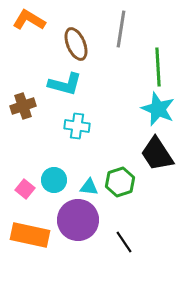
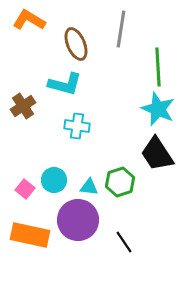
brown cross: rotated 15 degrees counterclockwise
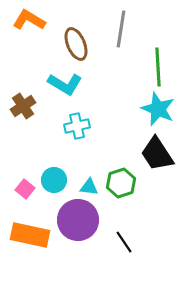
cyan L-shape: rotated 16 degrees clockwise
cyan cross: rotated 20 degrees counterclockwise
green hexagon: moved 1 px right, 1 px down
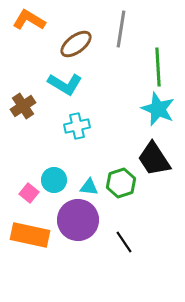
brown ellipse: rotated 76 degrees clockwise
black trapezoid: moved 3 px left, 5 px down
pink square: moved 4 px right, 4 px down
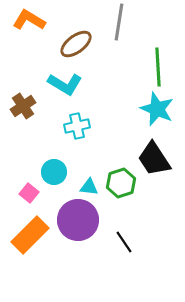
gray line: moved 2 px left, 7 px up
cyan star: moved 1 px left
cyan circle: moved 8 px up
orange rectangle: rotated 57 degrees counterclockwise
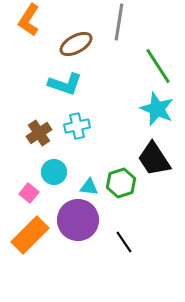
orange L-shape: rotated 88 degrees counterclockwise
brown ellipse: rotated 8 degrees clockwise
green line: moved 1 px up; rotated 30 degrees counterclockwise
cyan L-shape: rotated 12 degrees counterclockwise
brown cross: moved 16 px right, 27 px down
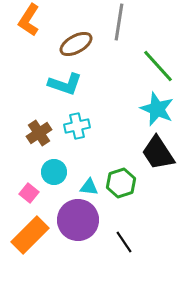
green line: rotated 9 degrees counterclockwise
black trapezoid: moved 4 px right, 6 px up
